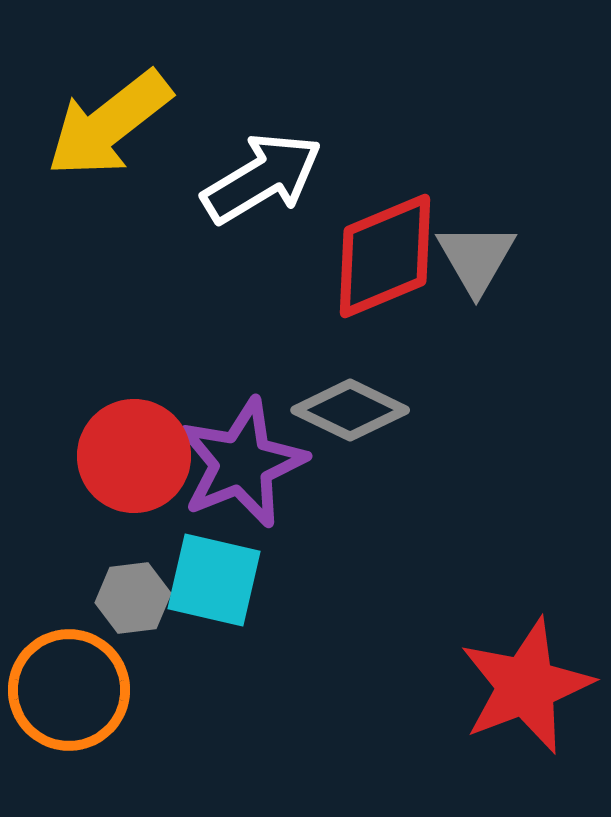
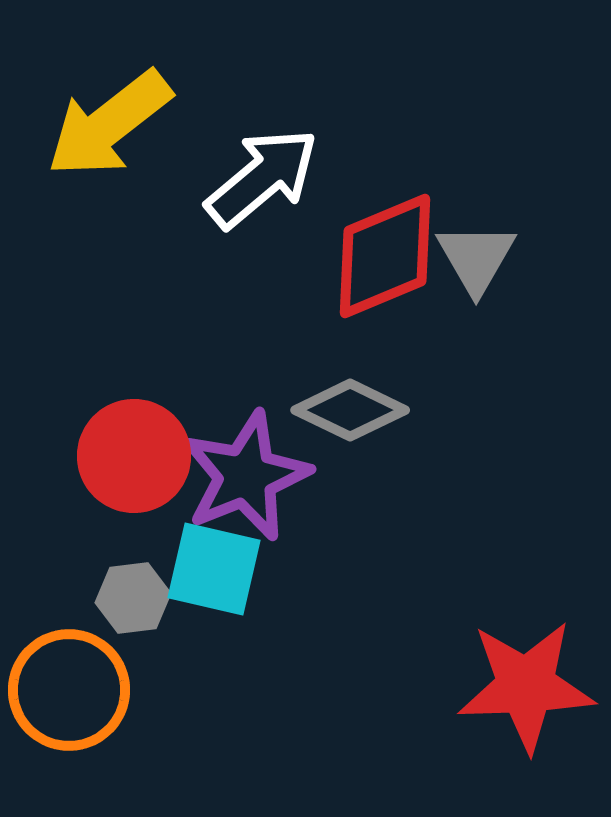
white arrow: rotated 9 degrees counterclockwise
purple star: moved 4 px right, 13 px down
cyan square: moved 11 px up
red star: rotated 19 degrees clockwise
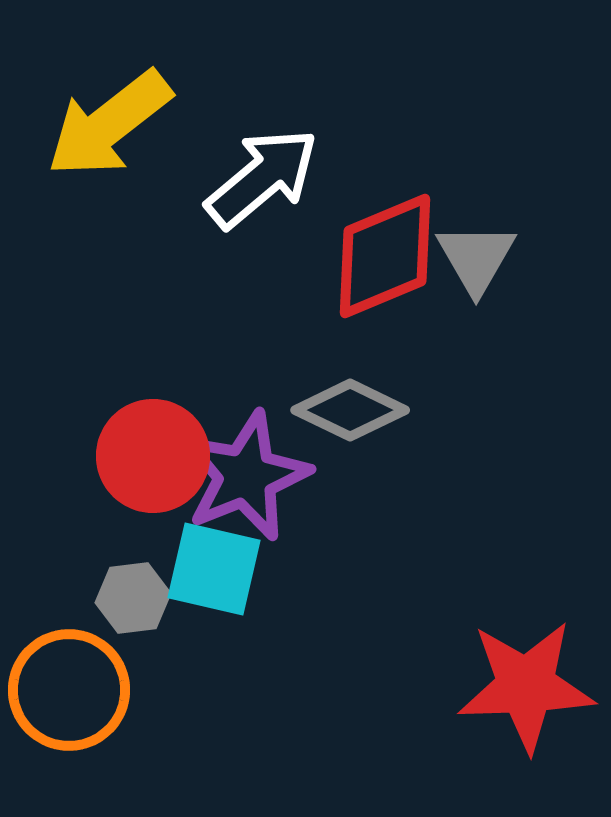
red circle: moved 19 px right
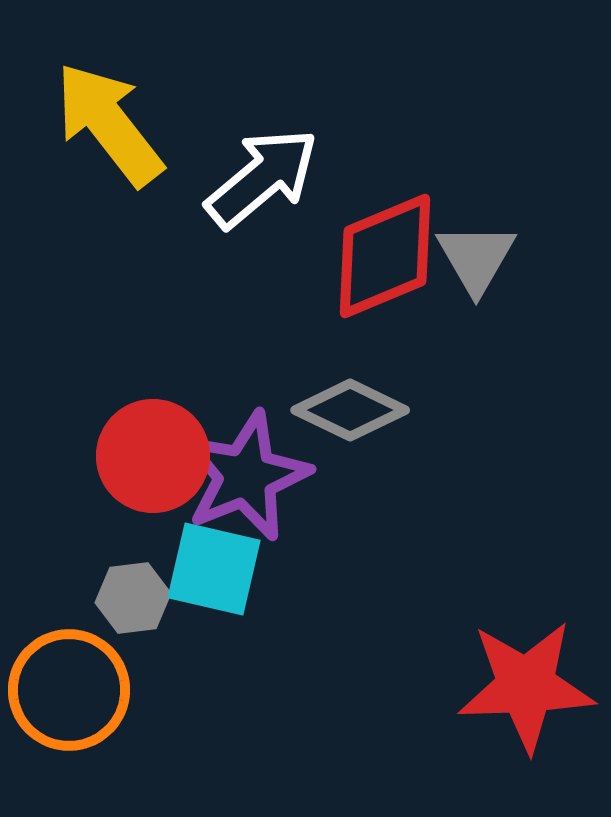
yellow arrow: rotated 90 degrees clockwise
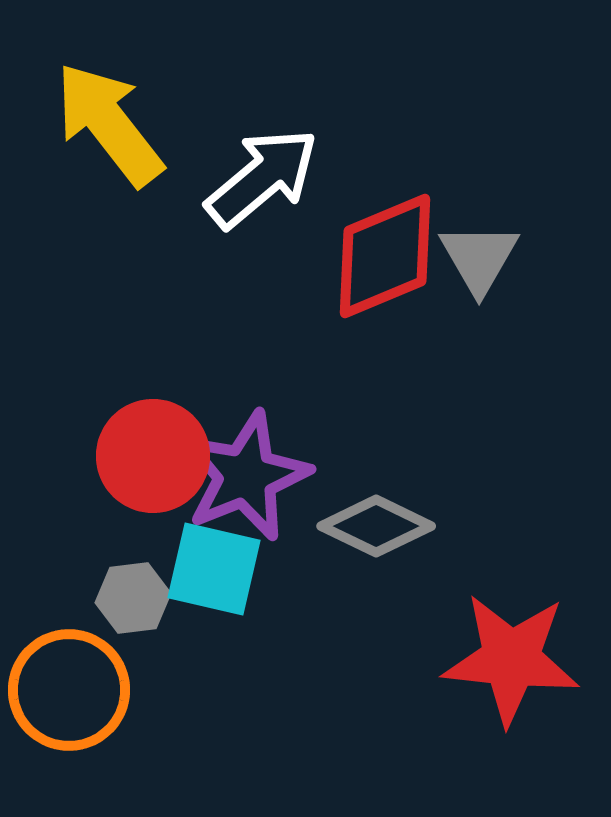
gray triangle: moved 3 px right
gray diamond: moved 26 px right, 116 px down
red star: moved 15 px left, 27 px up; rotated 8 degrees clockwise
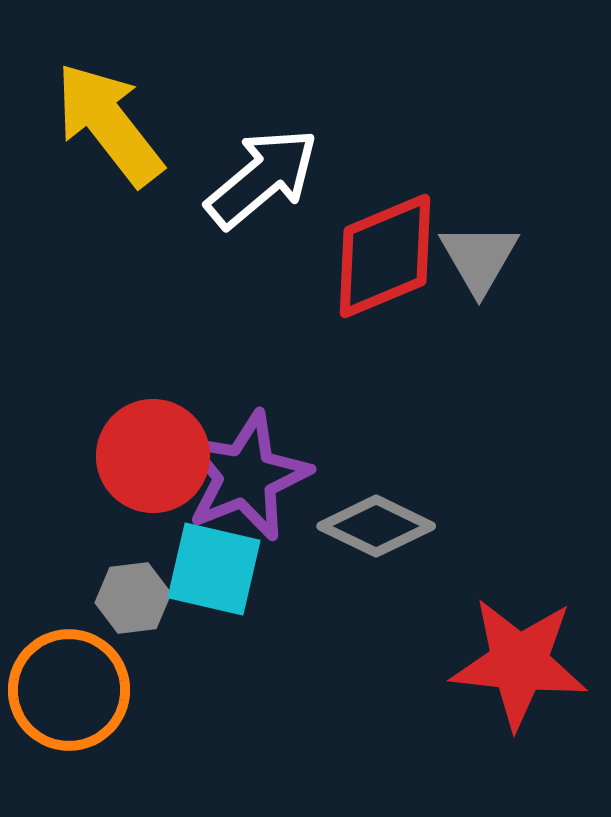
red star: moved 8 px right, 4 px down
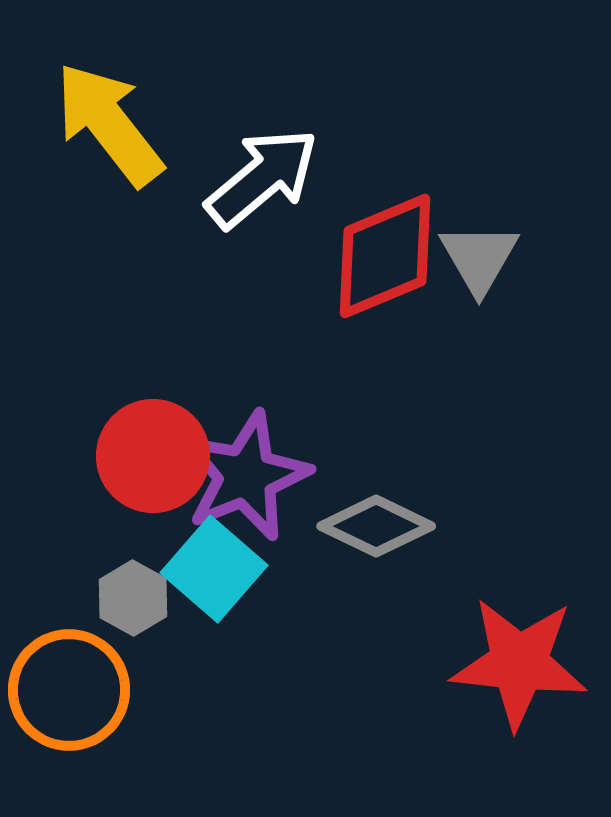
cyan square: rotated 28 degrees clockwise
gray hexagon: rotated 24 degrees counterclockwise
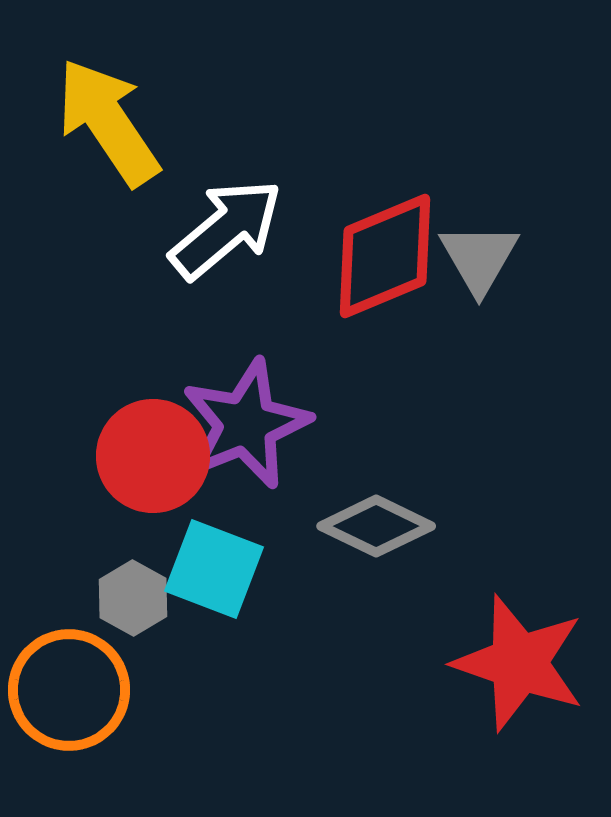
yellow arrow: moved 1 px left, 2 px up; rotated 4 degrees clockwise
white arrow: moved 36 px left, 51 px down
purple star: moved 52 px up
cyan square: rotated 20 degrees counterclockwise
red star: rotated 13 degrees clockwise
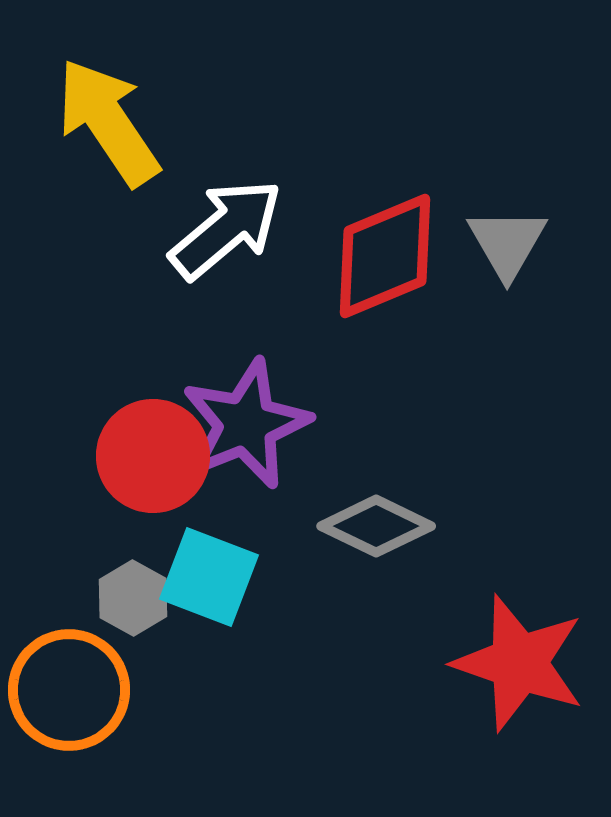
gray triangle: moved 28 px right, 15 px up
cyan square: moved 5 px left, 8 px down
